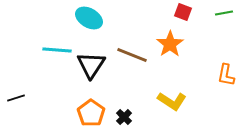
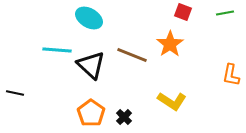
green line: moved 1 px right
black triangle: rotated 20 degrees counterclockwise
orange L-shape: moved 5 px right
black line: moved 1 px left, 5 px up; rotated 30 degrees clockwise
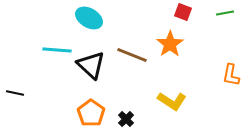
black cross: moved 2 px right, 2 px down
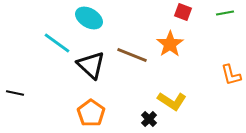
cyan line: moved 7 px up; rotated 32 degrees clockwise
orange L-shape: rotated 25 degrees counterclockwise
black cross: moved 23 px right
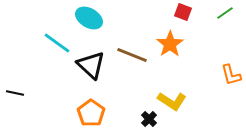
green line: rotated 24 degrees counterclockwise
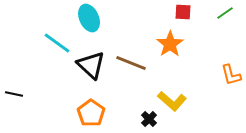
red square: rotated 18 degrees counterclockwise
cyan ellipse: rotated 36 degrees clockwise
brown line: moved 1 px left, 8 px down
black line: moved 1 px left, 1 px down
yellow L-shape: rotated 8 degrees clockwise
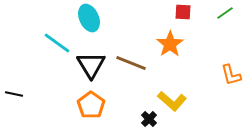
black triangle: rotated 16 degrees clockwise
orange pentagon: moved 8 px up
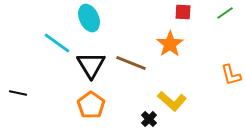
black line: moved 4 px right, 1 px up
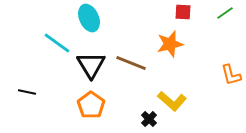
orange star: rotated 20 degrees clockwise
black line: moved 9 px right, 1 px up
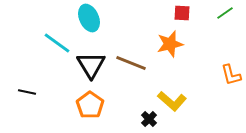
red square: moved 1 px left, 1 px down
orange pentagon: moved 1 px left
